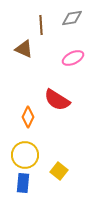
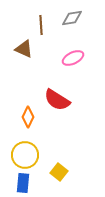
yellow square: moved 1 px down
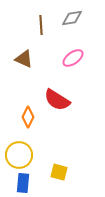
brown triangle: moved 10 px down
pink ellipse: rotated 10 degrees counterclockwise
yellow circle: moved 6 px left
yellow square: rotated 24 degrees counterclockwise
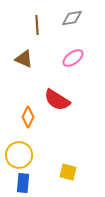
brown line: moved 4 px left
yellow square: moved 9 px right
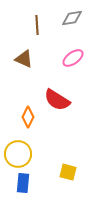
yellow circle: moved 1 px left, 1 px up
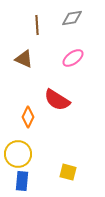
blue rectangle: moved 1 px left, 2 px up
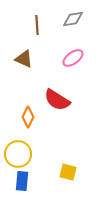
gray diamond: moved 1 px right, 1 px down
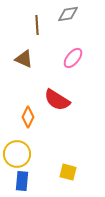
gray diamond: moved 5 px left, 5 px up
pink ellipse: rotated 15 degrees counterclockwise
yellow circle: moved 1 px left
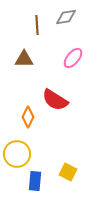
gray diamond: moved 2 px left, 3 px down
brown triangle: rotated 24 degrees counterclockwise
red semicircle: moved 2 px left
yellow square: rotated 12 degrees clockwise
blue rectangle: moved 13 px right
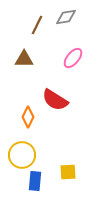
brown line: rotated 30 degrees clockwise
yellow circle: moved 5 px right, 1 px down
yellow square: rotated 30 degrees counterclockwise
